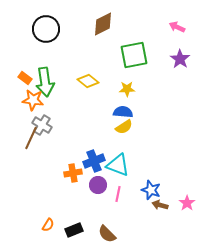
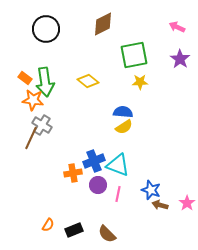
yellow star: moved 13 px right, 7 px up
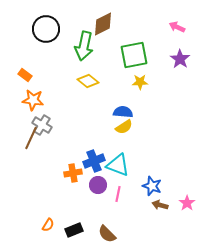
orange rectangle: moved 3 px up
green arrow: moved 39 px right, 36 px up; rotated 20 degrees clockwise
blue star: moved 1 px right, 4 px up
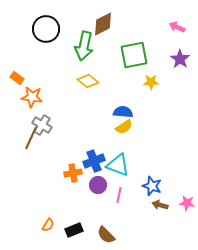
orange rectangle: moved 8 px left, 3 px down
yellow star: moved 11 px right
orange star: moved 1 px left, 3 px up
pink line: moved 1 px right, 1 px down
pink star: rotated 28 degrees counterclockwise
brown semicircle: moved 1 px left, 1 px down
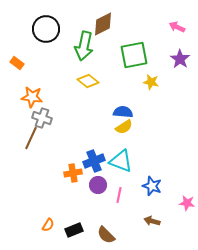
orange rectangle: moved 15 px up
yellow star: rotated 14 degrees clockwise
gray cross: moved 7 px up; rotated 12 degrees counterclockwise
cyan triangle: moved 3 px right, 4 px up
brown arrow: moved 8 px left, 16 px down
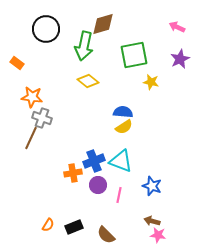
brown diamond: rotated 10 degrees clockwise
purple star: rotated 12 degrees clockwise
pink star: moved 29 px left, 32 px down
black rectangle: moved 3 px up
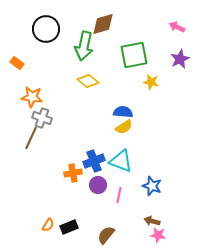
black rectangle: moved 5 px left
brown semicircle: rotated 84 degrees clockwise
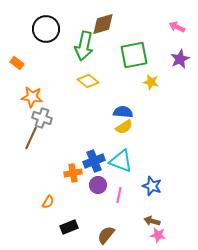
orange semicircle: moved 23 px up
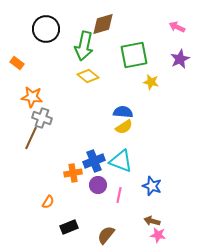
yellow diamond: moved 5 px up
